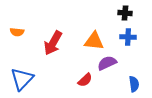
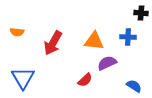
black cross: moved 16 px right
blue triangle: moved 1 px right, 1 px up; rotated 15 degrees counterclockwise
blue semicircle: moved 2 px down; rotated 49 degrees counterclockwise
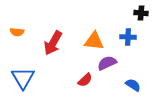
blue semicircle: moved 1 px left, 1 px up
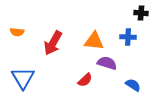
purple semicircle: rotated 42 degrees clockwise
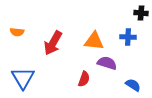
red semicircle: moved 1 px left, 1 px up; rotated 28 degrees counterclockwise
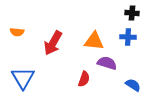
black cross: moved 9 px left
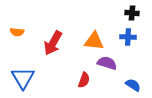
red semicircle: moved 1 px down
